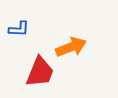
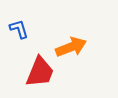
blue L-shape: rotated 110 degrees counterclockwise
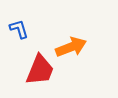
red trapezoid: moved 2 px up
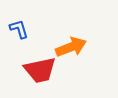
red trapezoid: rotated 56 degrees clockwise
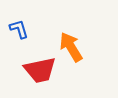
orange arrow: rotated 100 degrees counterclockwise
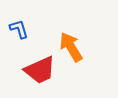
red trapezoid: rotated 12 degrees counterclockwise
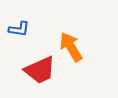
blue L-shape: rotated 115 degrees clockwise
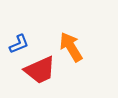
blue L-shape: moved 15 px down; rotated 30 degrees counterclockwise
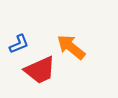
orange arrow: rotated 20 degrees counterclockwise
